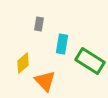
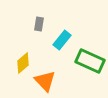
cyan rectangle: moved 4 px up; rotated 30 degrees clockwise
green rectangle: rotated 8 degrees counterclockwise
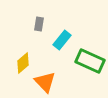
orange triangle: moved 1 px down
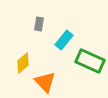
cyan rectangle: moved 2 px right
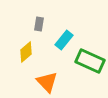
yellow diamond: moved 3 px right, 11 px up
orange triangle: moved 2 px right
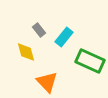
gray rectangle: moved 6 px down; rotated 48 degrees counterclockwise
cyan rectangle: moved 3 px up
yellow diamond: rotated 65 degrees counterclockwise
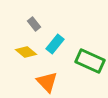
gray rectangle: moved 5 px left, 6 px up
cyan rectangle: moved 9 px left, 7 px down
yellow diamond: rotated 35 degrees counterclockwise
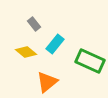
orange triangle: rotated 35 degrees clockwise
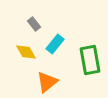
yellow diamond: rotated 20 degrees clockwise
green rectangle: moved 1 px up; rotated 56 degrees clockwise
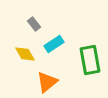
cyan rectangle: moved 1 px left; rotated 18 degrees clockwise
yellow diamond: moved 1 px left, 2 px down
